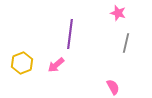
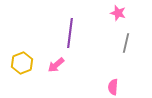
purple line: moved 1 px up
pink semicircle: rotated 147 degrees counterclockwise
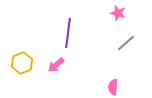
purple line: moved 2 px left
gray line: rotated 36 degrees clockwise
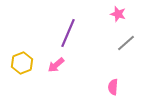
pink star: moved 1 px down
purple line: rotated 16 degrees clockwise
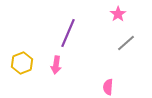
pink star: rotated 21 degrees clockwise
pink arrow: rotated 42 degrees counterclockwise
pink semicircle: moved 5 px left
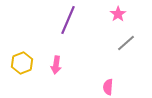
purple line: moved 13 px up
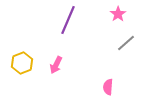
pink arrow: rotated 18 degrees clockwise
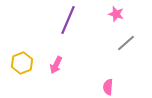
pink star: moved 2 px left; rotated 21 degrees counterclockwise
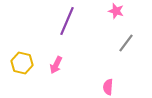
pink star: moved 3 px up
purple line: moved 1 px left, 1 px down
gray line: rotated 12 degrees counterclockwise
yellow hexagon: rotated 25 degrees counterclockwise
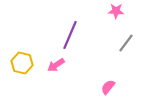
pink star: rotated 14 degrees counterclockwise
purple line: moved 3 px right, 14 px down
pink arrow: rotated 30 degrees clockwise
pink semicircle: rotated 35 degrees clockwise
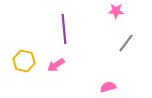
purple line: moved 6 px left, 6 px up; rotated 28 degrees counterclockwise
yellow hexagon: moved 2 px right, 2 px up
pink semicircle: rotated 35 degrees clockwise
